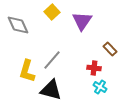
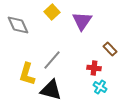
yellow L-shape: moved 3 px down
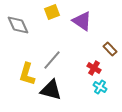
yellow square: rotated 21 degrees clockwise
purple triangle: rotated 30 degrees counterclockwise
red cross: rotated 24 degrees clockwise
